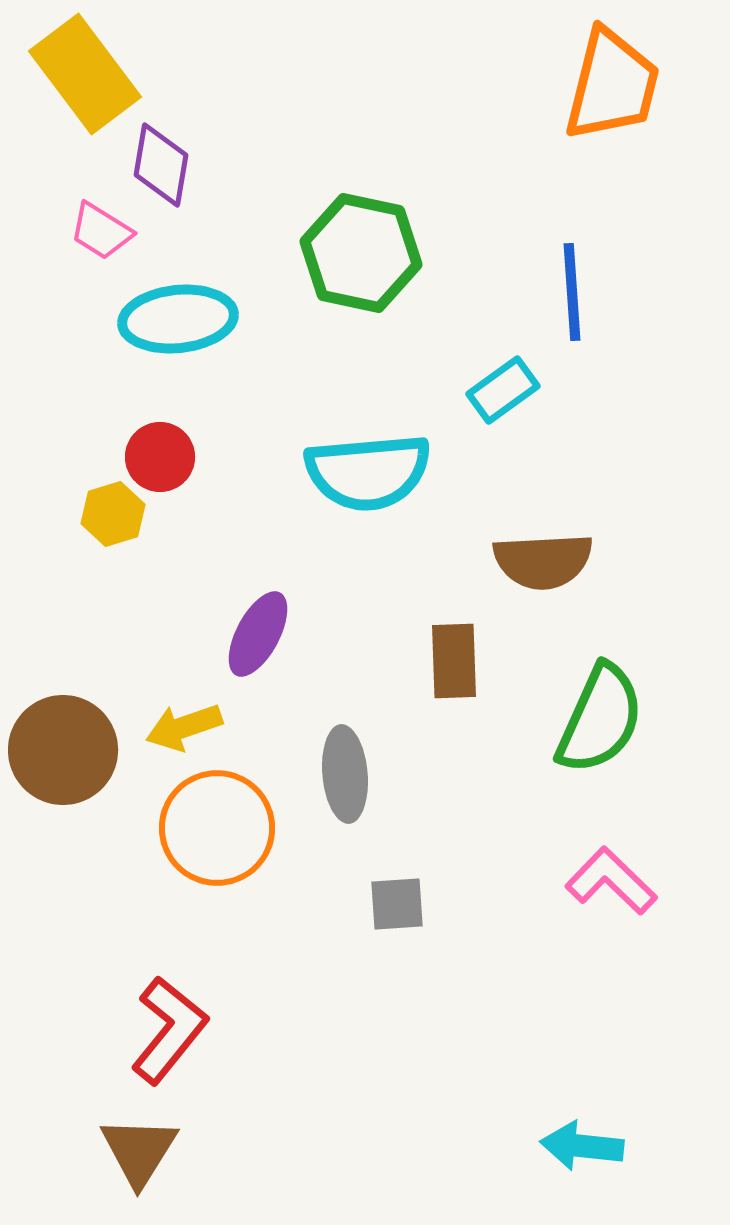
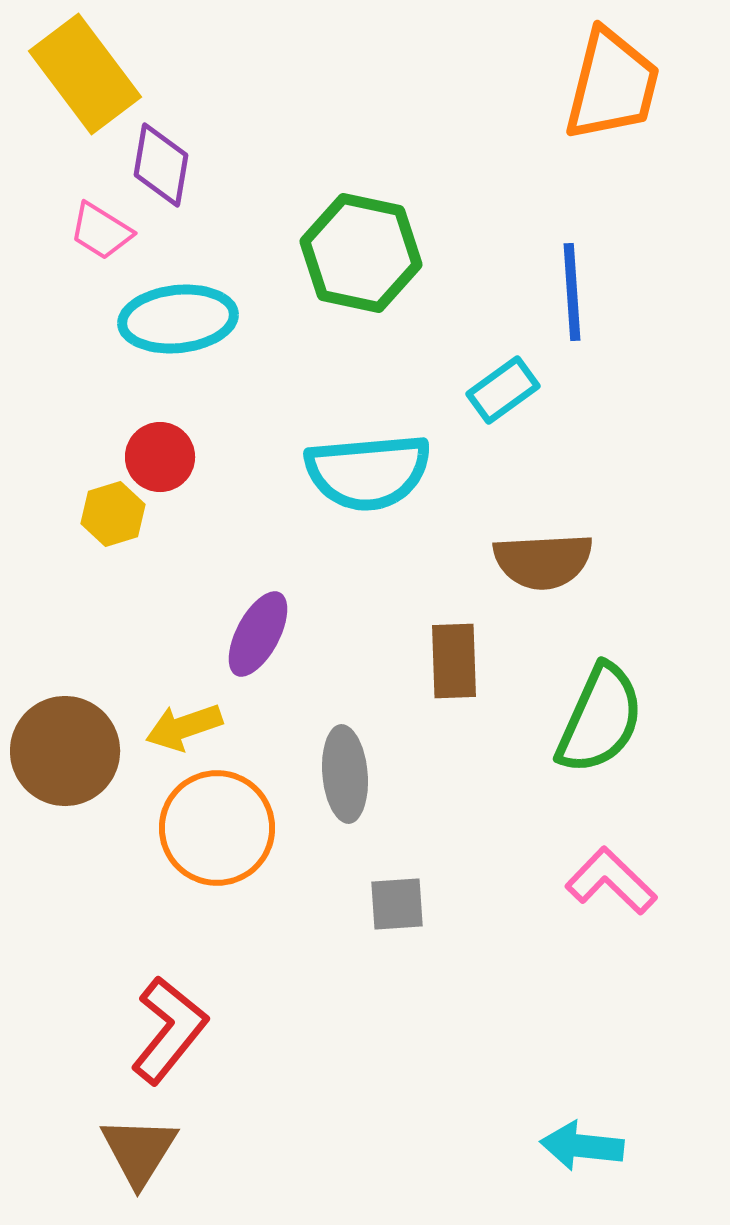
brown circle: moved 2 px right, 1 px down
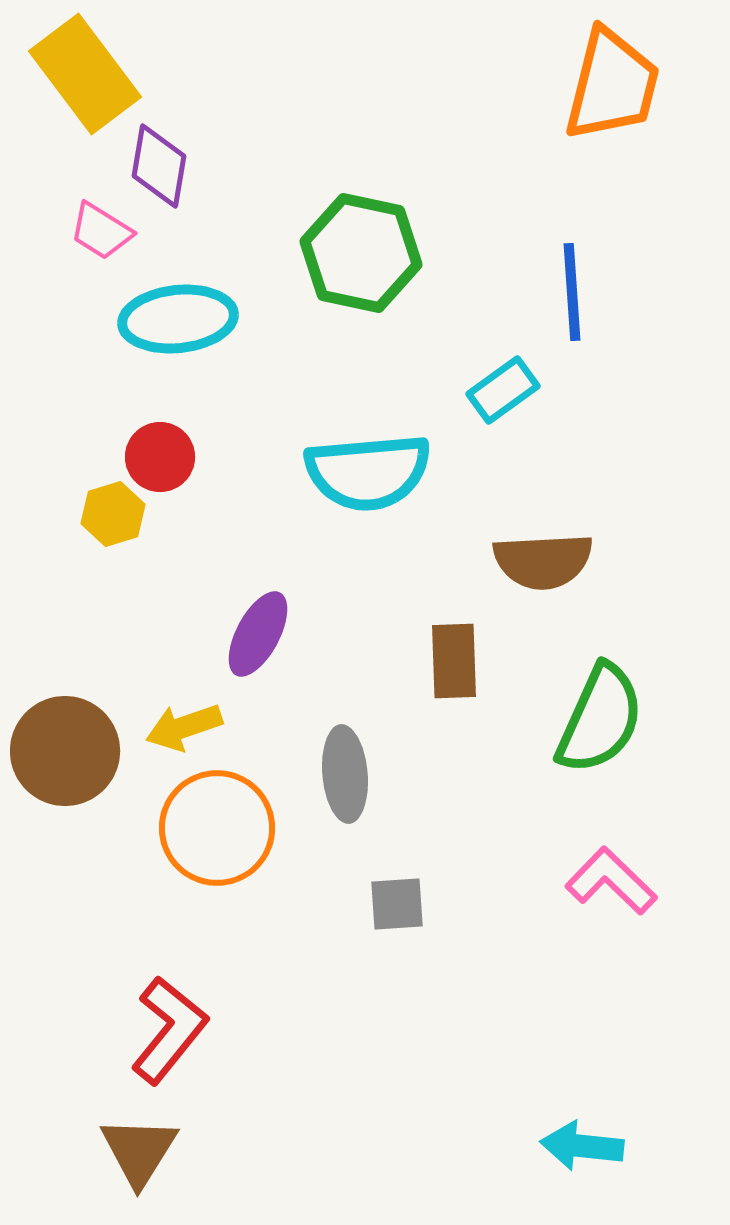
purple diamond: moved 2 px left, 1 px down
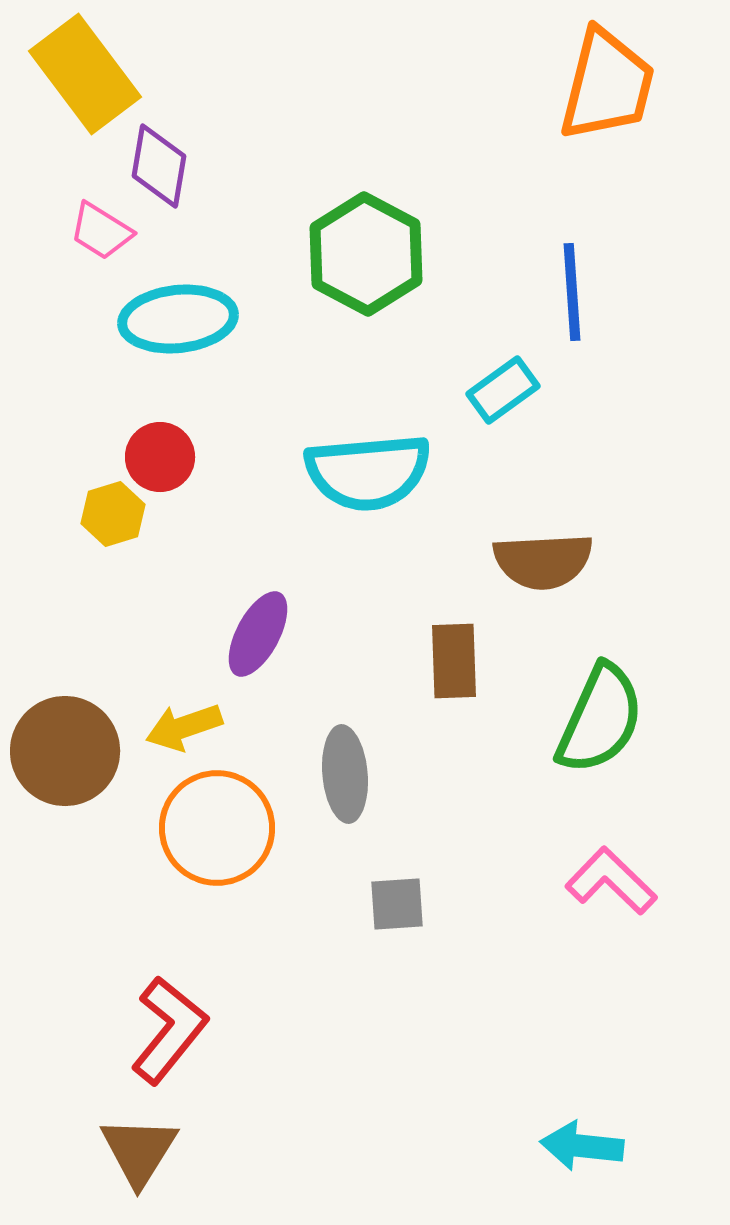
orange trapezoid: moved 5 px left
green hexagon: moved 5 px right, 1 px down; rotated 16 degrees clockwise
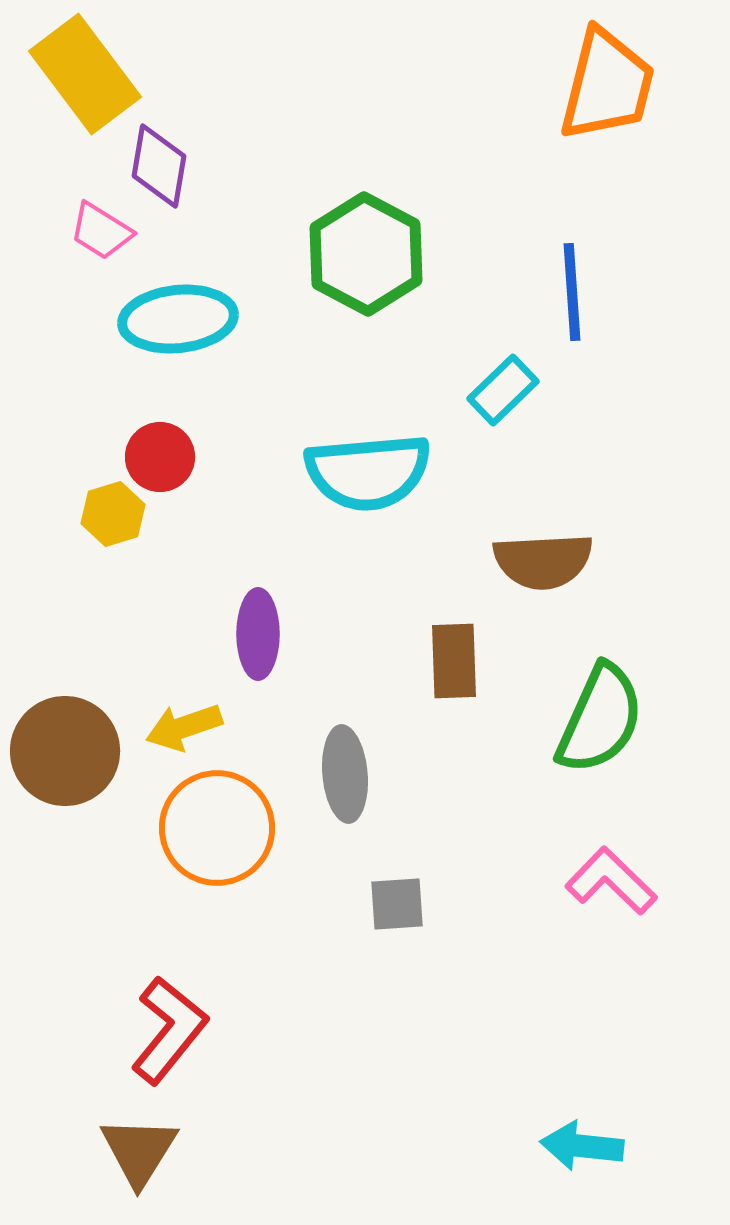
cyan rectangle: rotated 8 degrees counterclockwise
purple ellipse: rotated 28 degrees counterclockwise
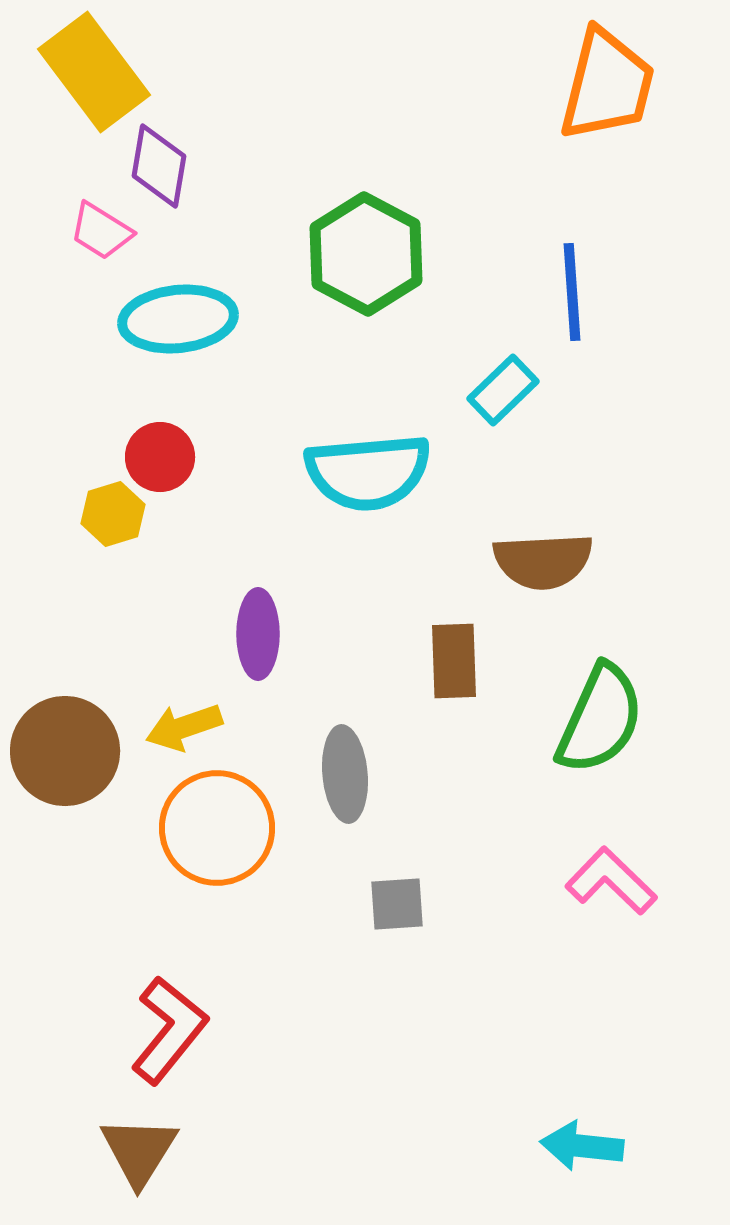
yellow rectangle: moved 9 px right, 2 px up
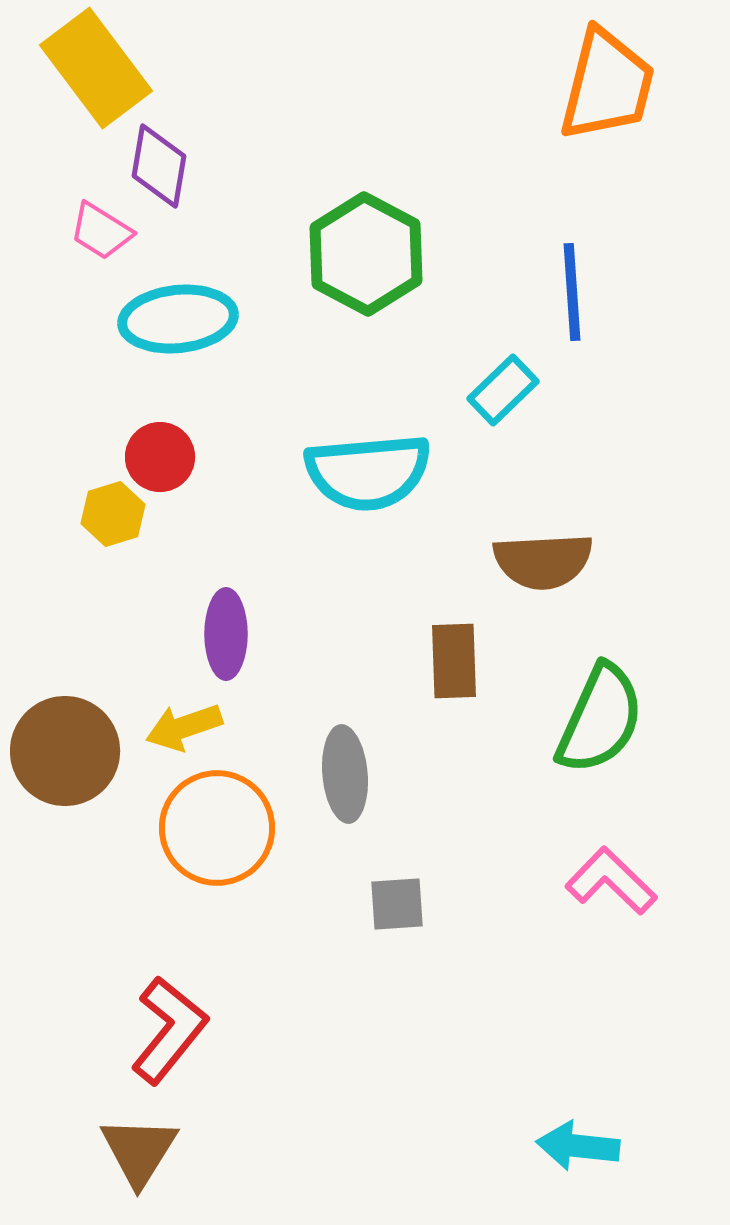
yellow rectangle: moved 2 px right, 4 px up
purple ellipse: moved 32 px left
cyan arrow: moved 4 px left
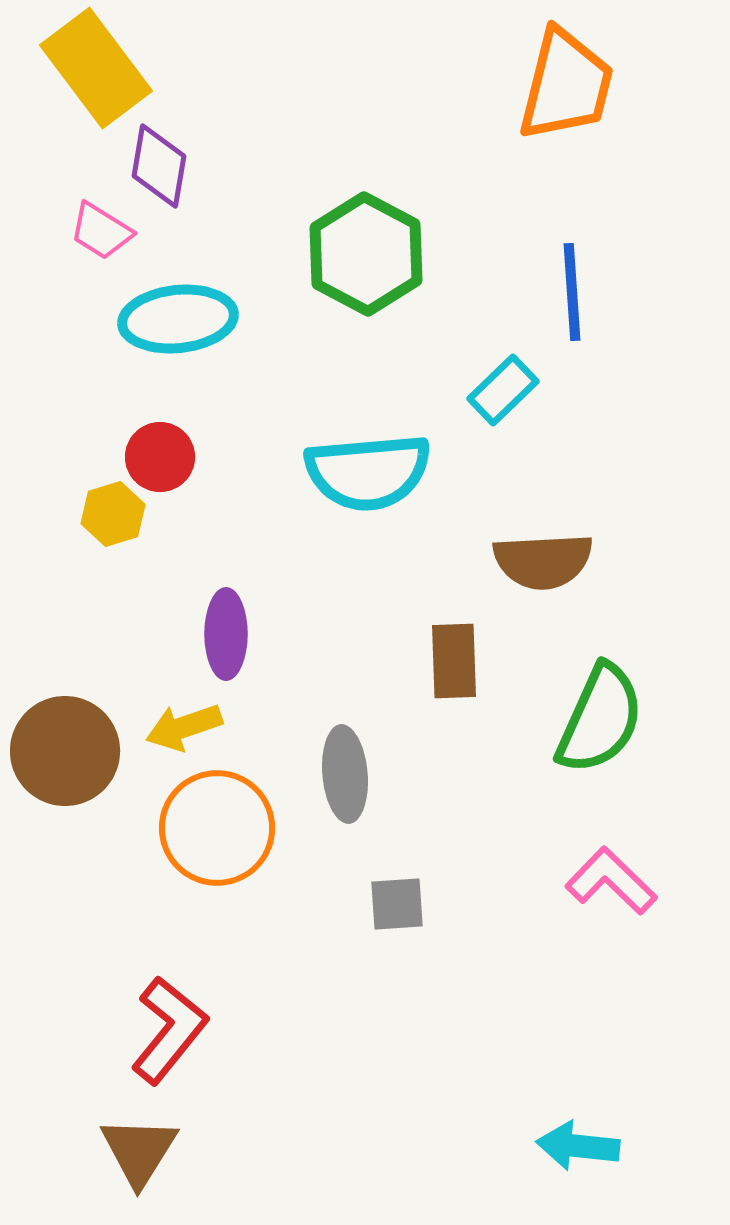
orange trapezoid: moved 41 px left
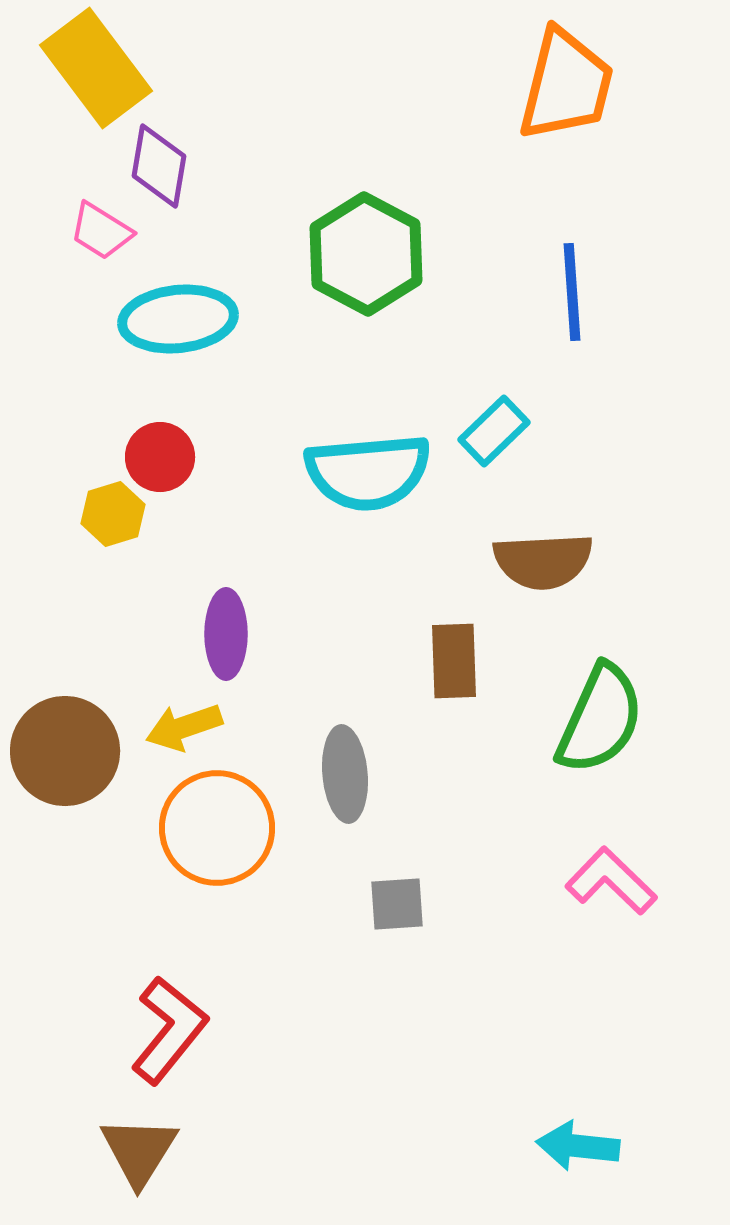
cyan rectangle: moved 9 px left, 41 px down
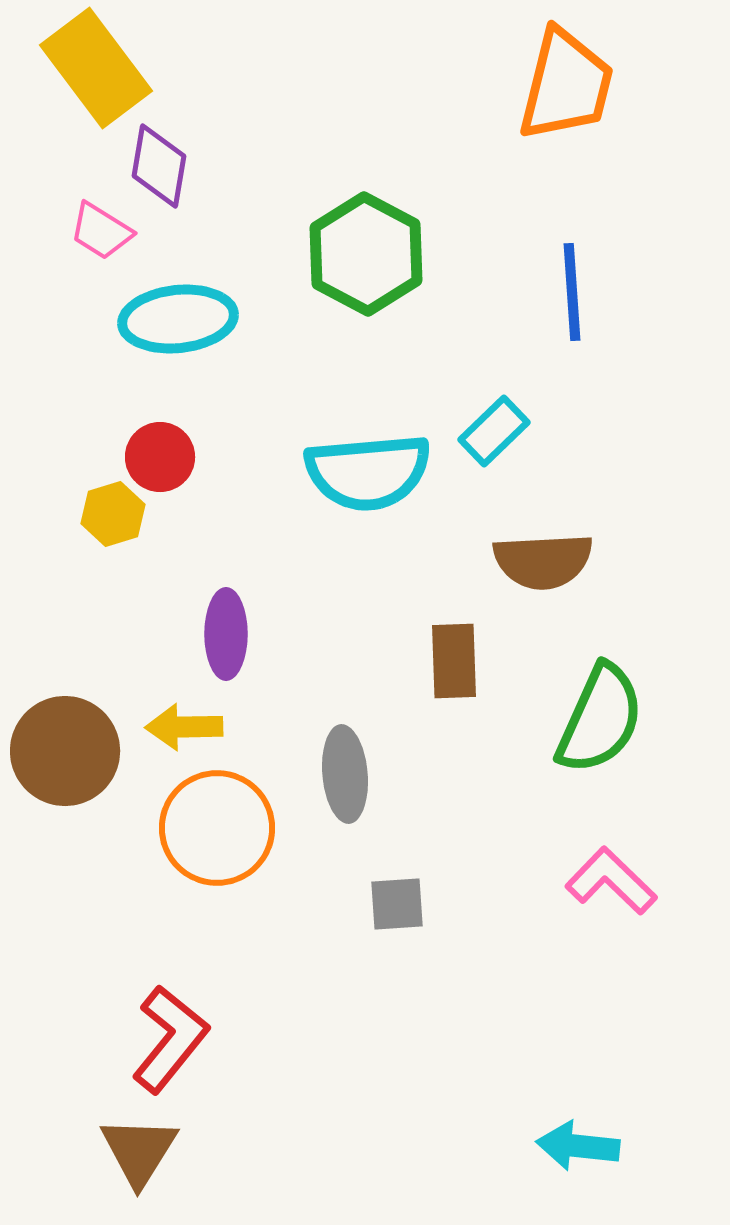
yellow arrow: rotated 18 degrees clockwise
red L-shape: moved 1 px right, 9 px down
